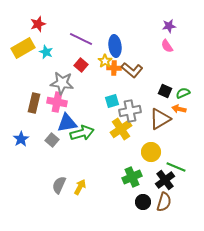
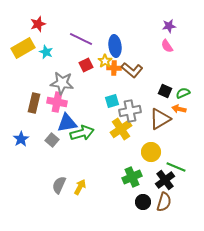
red square: moved 5 px right; rotated 24 degrees clockwise
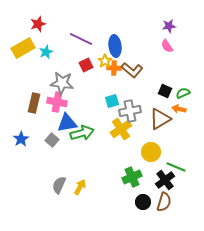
cyan star: rotated 24 degrees clockwise
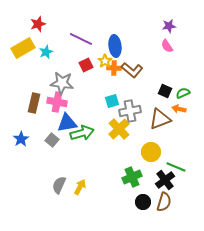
brown triangle: rotated 10 degrees clockwise
yellow cross: moved 2 px left; rotated 10 degrees counterclockwise
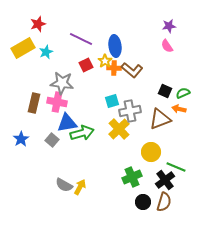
gray semicircle: moved 5 px right; rotated 84 degrees counterclockwise
